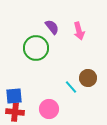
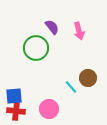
red cross: moved 1 px right, 1 px up
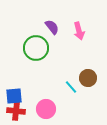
pink circle: moved 3 px left
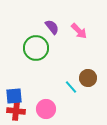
pink arrow: rotated 30 degrees counterclockwise
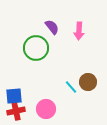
pink arrow: rotated 48 degrees clockwise
brown circle: moved 4 px down
red cross: rotated 18 degrees counterclockwise
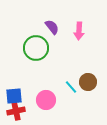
pink circle: moved 9 px up
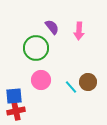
pink circle: moved 5 px left, 20 px up
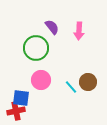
blue square: moved 7 px right, 2 px down; rotated 12 degrees clockwise
